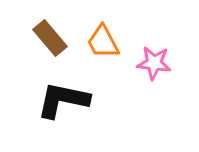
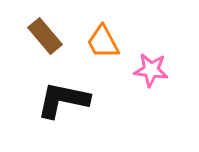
brown rectangle: moved 5 px left, 2 px up
pink star: moved 3 px left, 7 px down
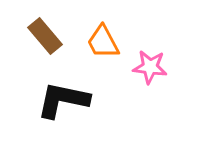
pink star: moved 1 px left, 3 px up
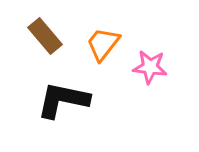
orange trapezoid: moved 2 px down; rotated 66 degrees clockwise
